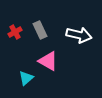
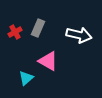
gray rectangle: moved 2 px left, 2 px up; rotated 48 degrees clockwise
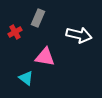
gray rectangle: moved 10 px up
pink triangle: moved 3 px left, 4 px up; rotated 20 degrees counterclockwise
cyan triangle: rotated 42 degrees counterclockwise
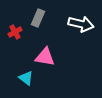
white arrow: moved 2 px right, 11 px up
